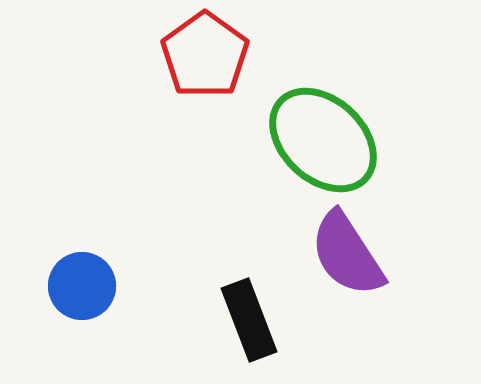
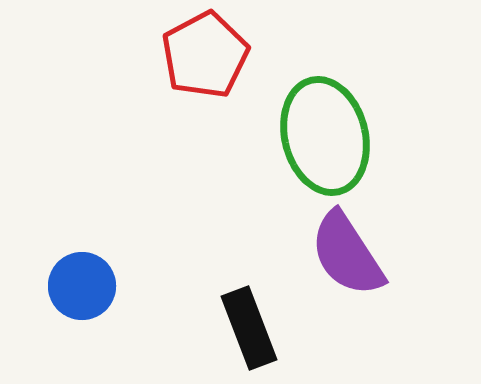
red pentagon: rotated 8 degrees clockwise
green ellipse: moved 2 px right, 4 px up; rotated 33 degrees clockwise
black rectangle: moved 8 px down
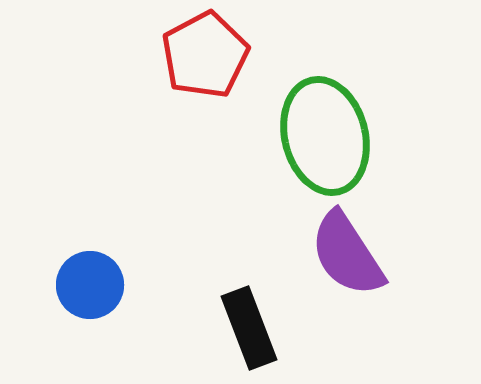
blue circle: moved 8 px right, 1 px up
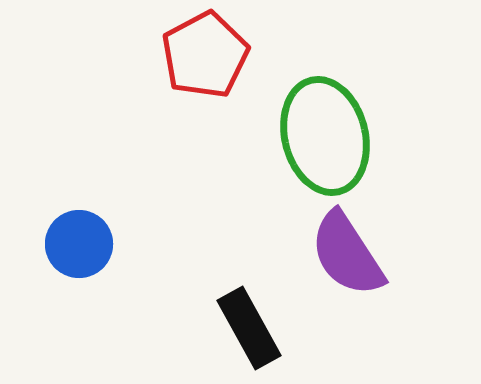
blue circle: moved 11 px left, 41 px up
black rectangle: rotated 8 degrees counterclockwise
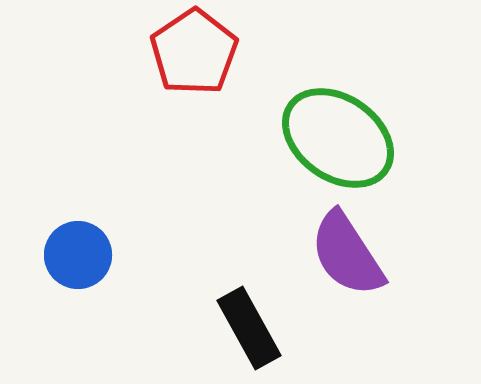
red pentagon: moved 11 px left, 3 px up; rotated 6 degrees counterclockwise
green ellipse: moved 13 px right, 2 px down; rotated 41 degrees counterclockwise
blue circle: moved 1 px left, 11 px down
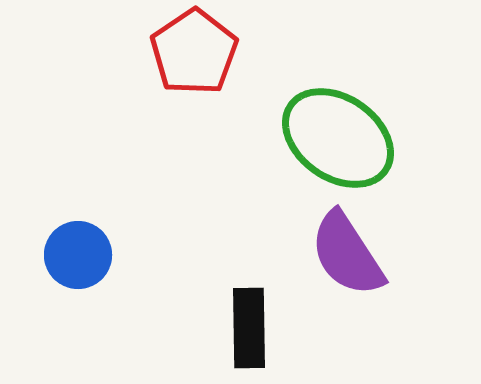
black rectangle: rotated 28 degrees clockwise
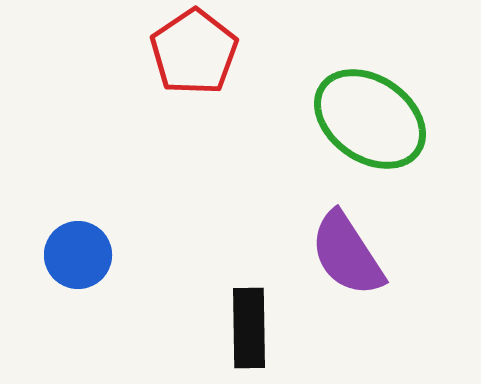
green ellipse: moved 32 px right, 19 px up
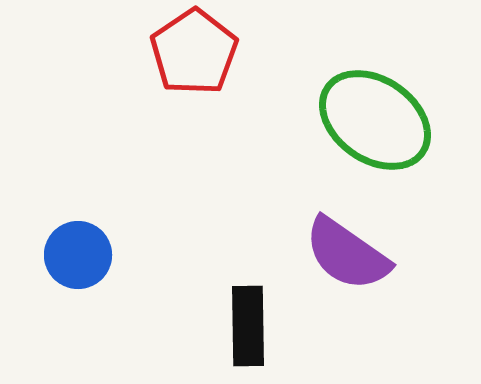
green ellipse: moved 5 px right, 1 px down
purple semicircle: rotated 22 degrees counterclockwise
black rectangle: moved 1 px left, 2 px up
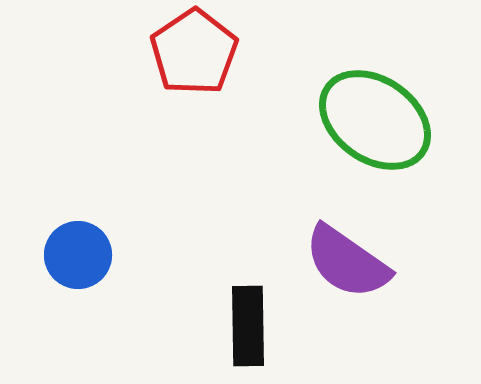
purple semicircle: moved 8 px down
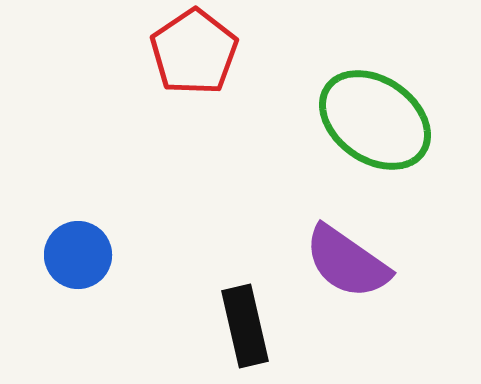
black rectangle: moved 3 px left; rotated 12 degrees counterclockwise
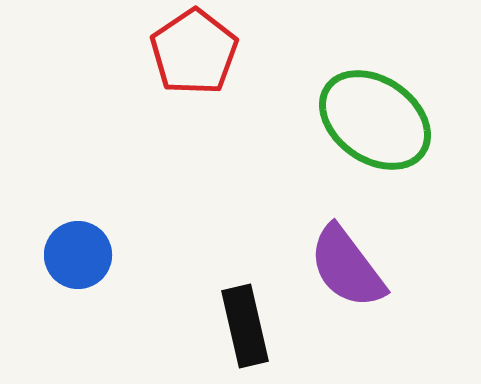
purple semicircle: moved 5 px down; rotated 18 degrees clockwise
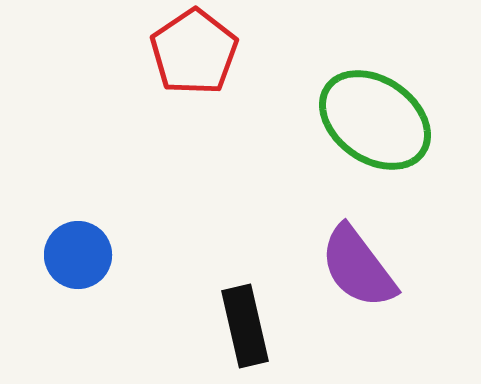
purple semicircle: moved 11 px right
